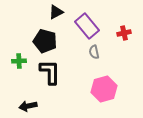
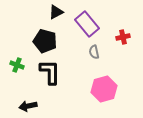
purple rectangle: moved 2 px up
red cross: moved 1 px left, 4 px down
green cross: moved 2 px left, 4 px down; rotated 24 degrees clockwise
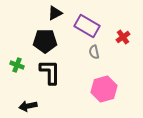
black triangle: moved 1 px left, 1 px down
purple rectangle: moved 2 px down; rotated 20 degrees counterclockwise
red cross: rotated 24 degrees counterclockwise
black pentagon: rotated 15 degrees counterclockwise
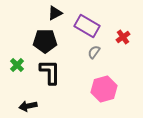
gray semicircle: rotated 48 degrees clockwise
green cross: rotated 24 degrees clockwise
